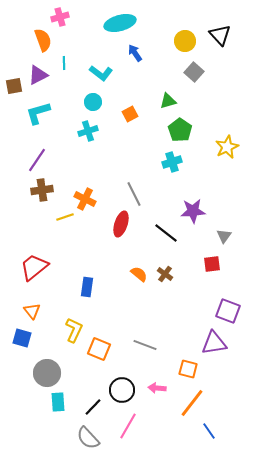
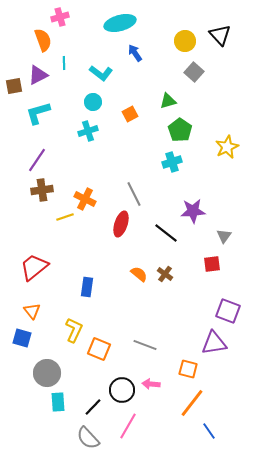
pink arrow at (157, 388): moved 6 px left, 4 px up
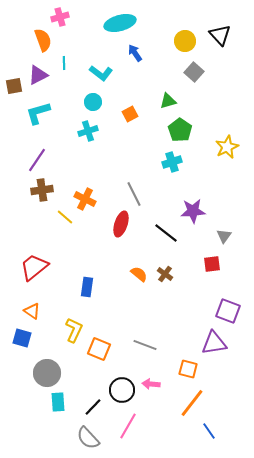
yellow line at (65, 217): rotated 60 degrees clockwise
orange triangle at (32, 311): rotated 18 degrees counterclockwise
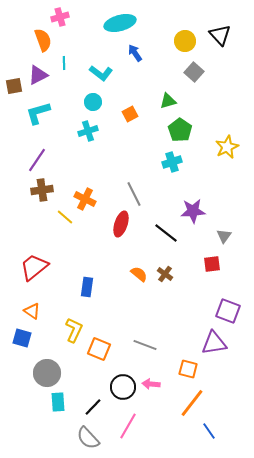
black circle at (122, 390): moved 1 px right, 3 px up
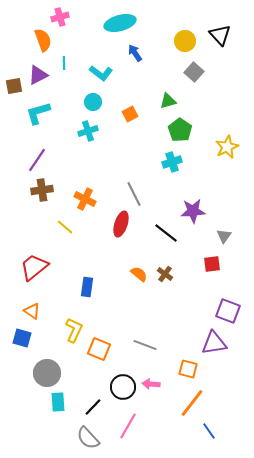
yellow line at (65, 217): moved 10 px down
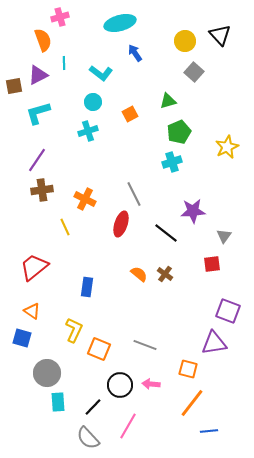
green pentagon at (180, 130): moved 1 px left, 2 px down; rotated 15 degrees clockwise
yellow line at (65, 227): rotated 24 degrees clockwise
black circle at (123, 387): moved 3 px left, 2 px up
blue line at (209, 431): rotated 60 degrees counterclockwise
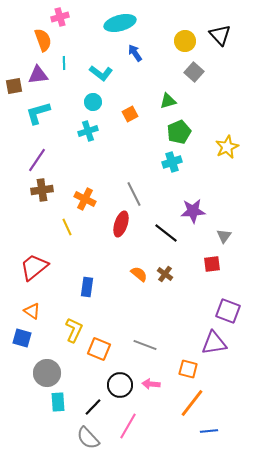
purple triangle at (38, 75): rotated 20 degrees clockwise
yellow line at (65, 227): moved 2 px right
